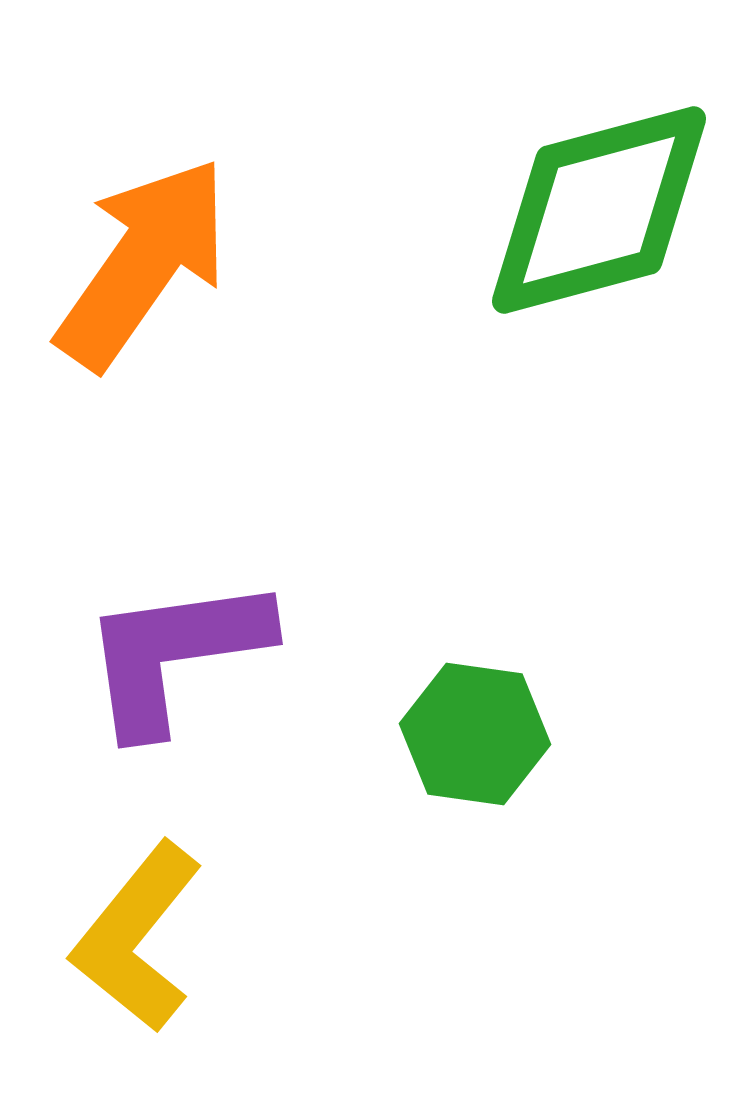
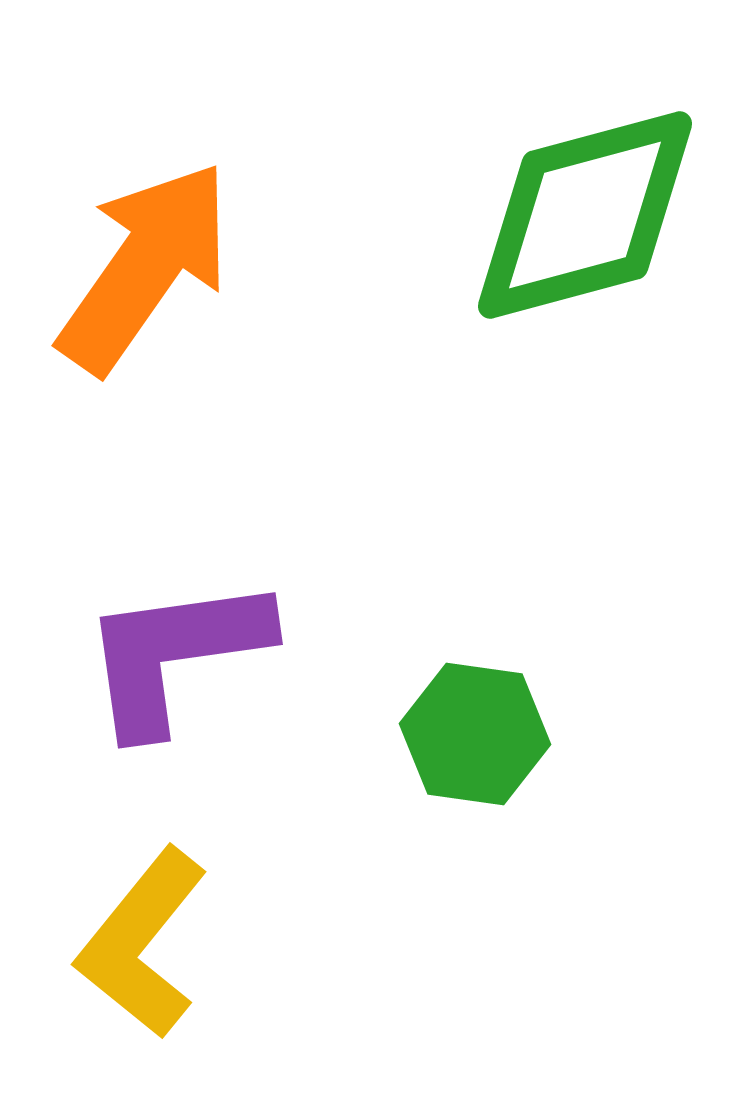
green diamond: moved 14 px left, 5 px down
orange arrow: moved 2 px right, 4 px down
yellow L-shape: moved 5 px right, 6 px down
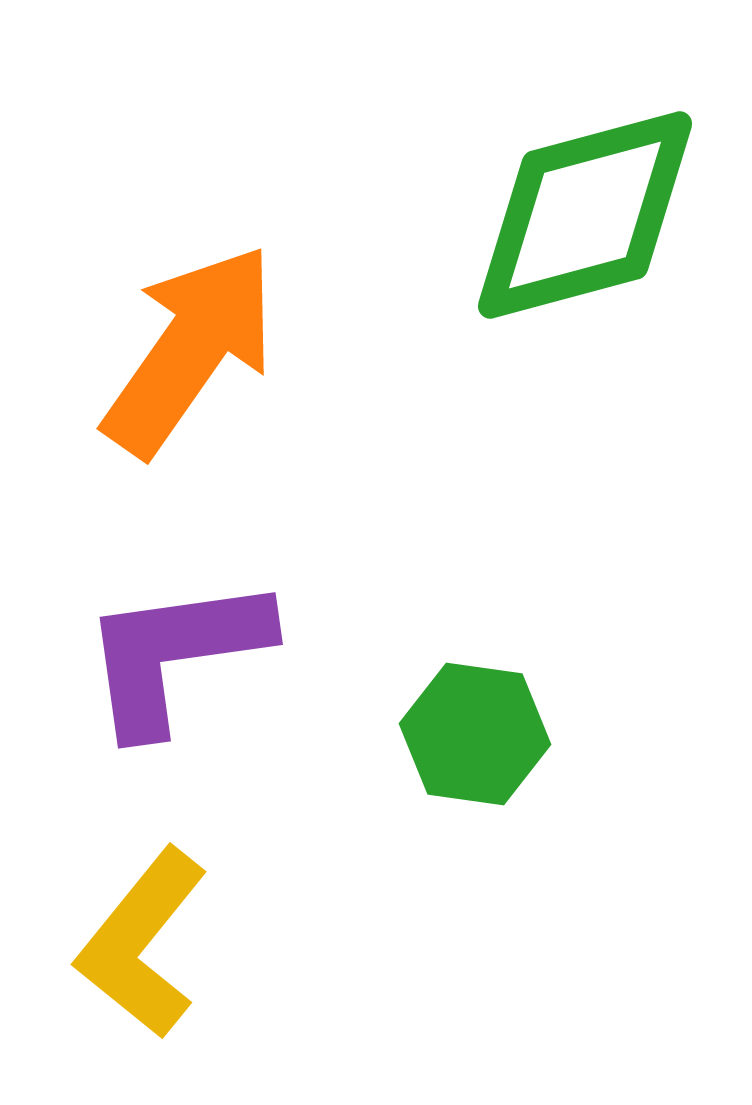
orange arrow: moved 45 px right, 83 px down
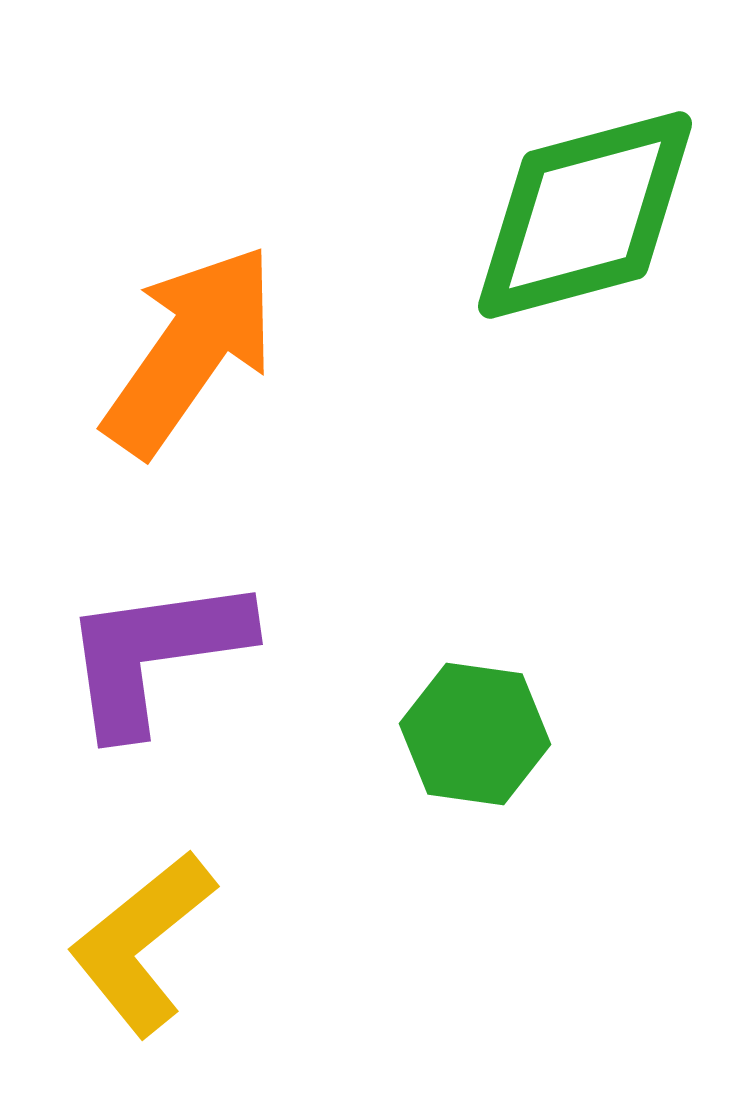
purple L-shape: moved 20 px left
yellow L-shape: rotated 12 degrees clockwise
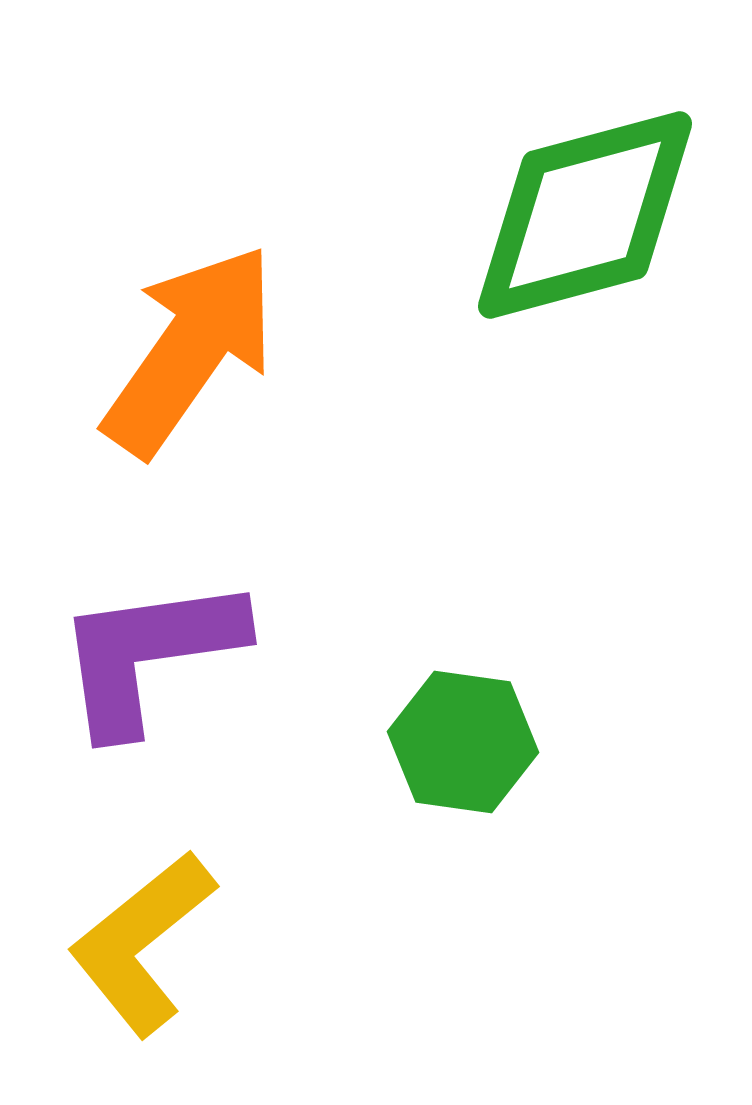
purple L-shape: moved 6 px left
green hexagon: moved 12 px left, 8 px down
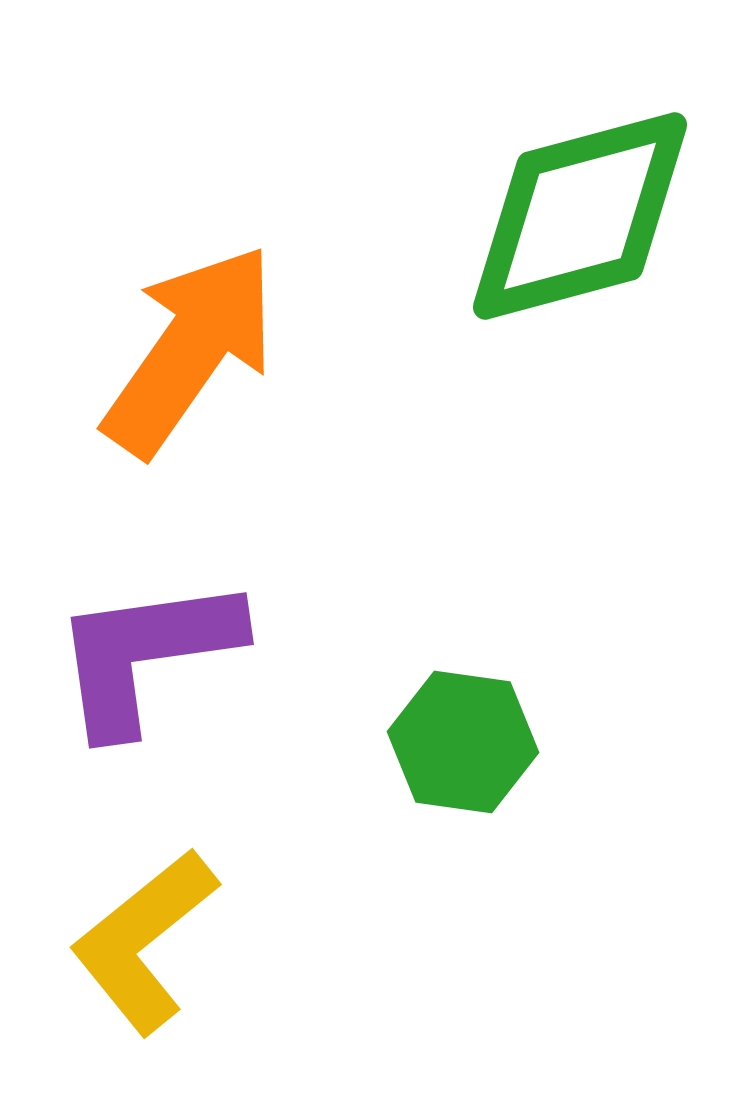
green diamond: moved 5 px left, 1 px down
purple L-shape: moved 3 px left
yellow L-shape: moved 2 px right, 2 px up
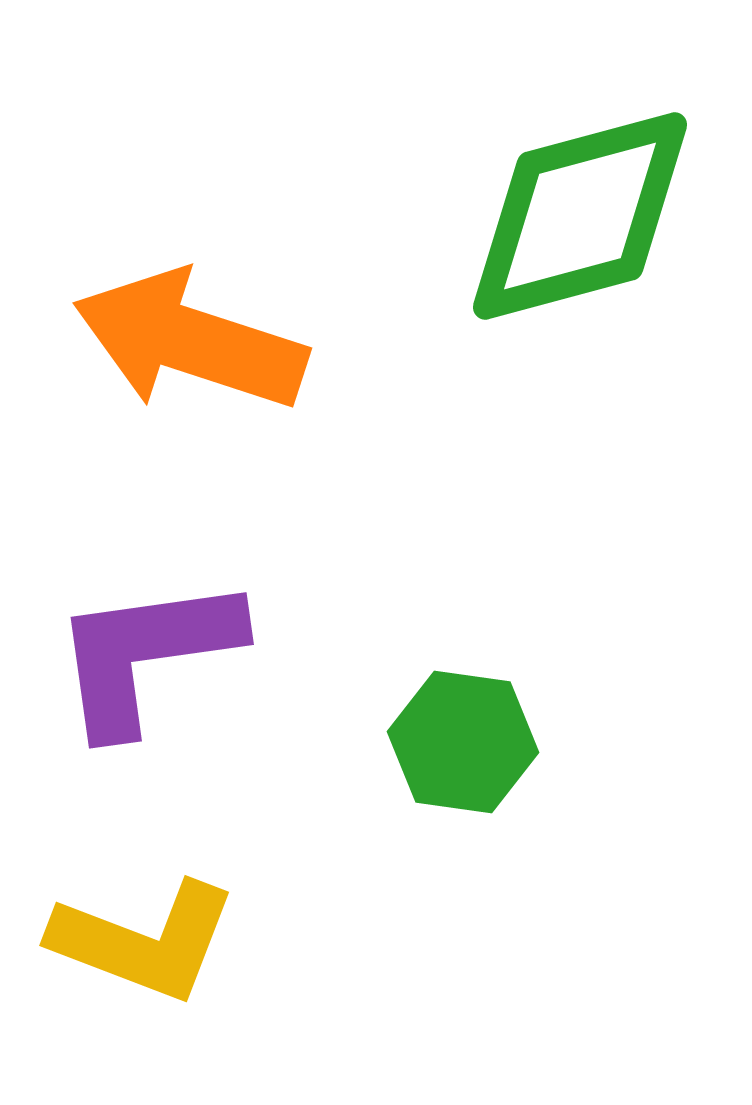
orange arrow: moved 9 px up; rotated 107 degrees counterclockwise
yellow L-shape: rotated 120 degrees counterclockwise
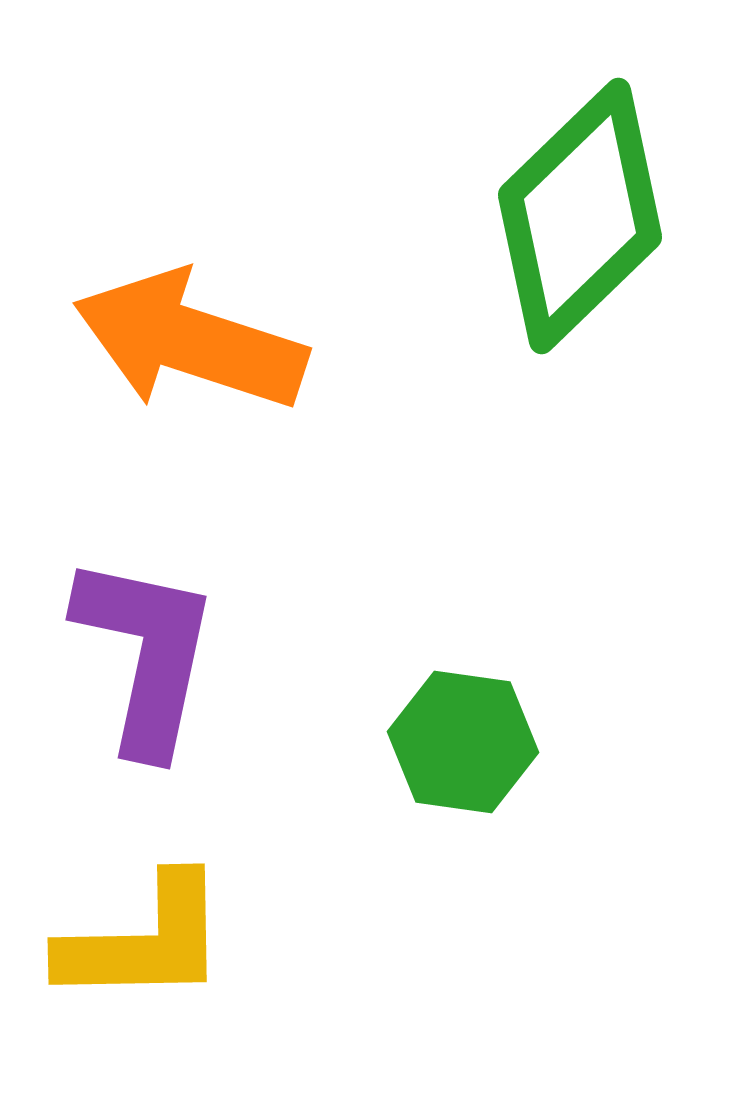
green diamond: rotated 29 degrees counterclockwise
purple L-shape: rotated 110 degrees clockwise
yellow L-shape: rotated 22 degrees counterclockwise
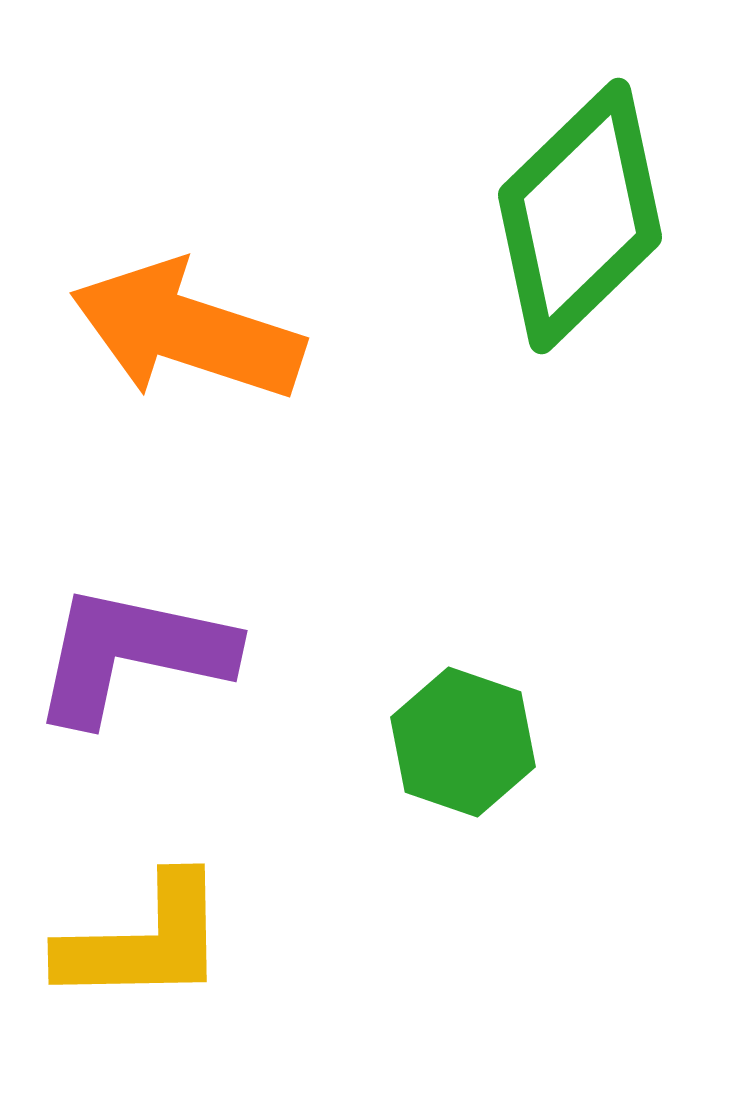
orange arrow: moved 3 px left, 10 px up
purple L-shape: moved 14 px left; rotated 90 degrees counterclockwise
green hexagon: rotated 11 degrees clockwise
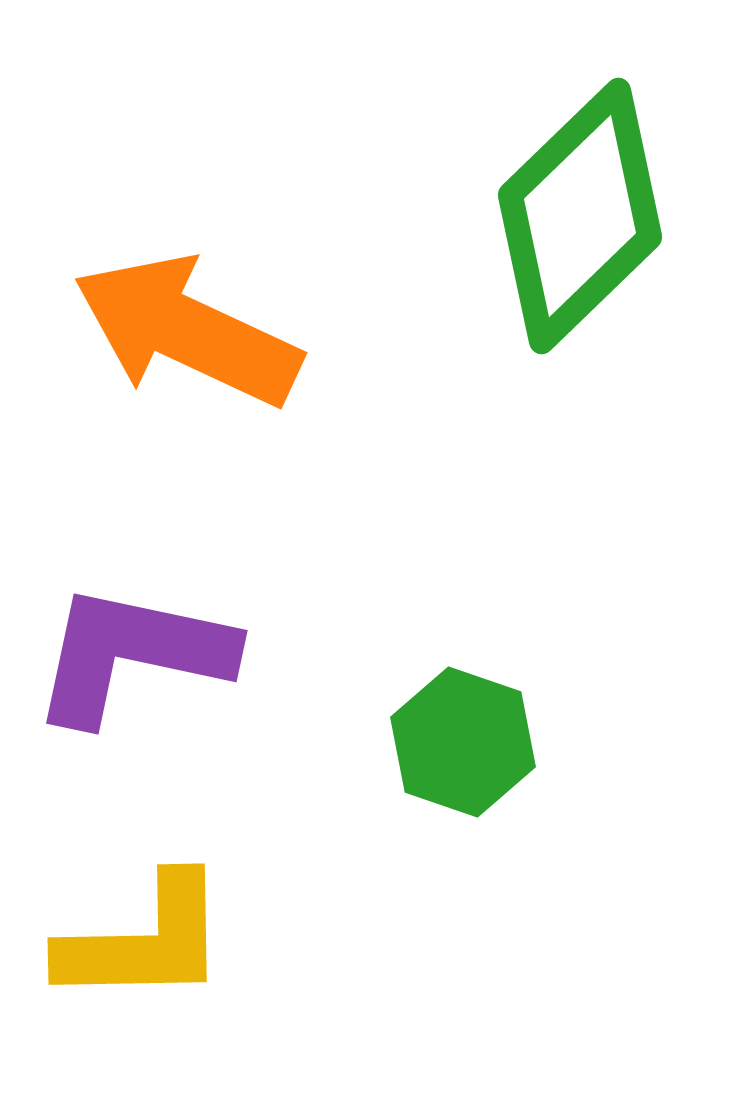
orange arrow: rotated 7 degrees clockwise
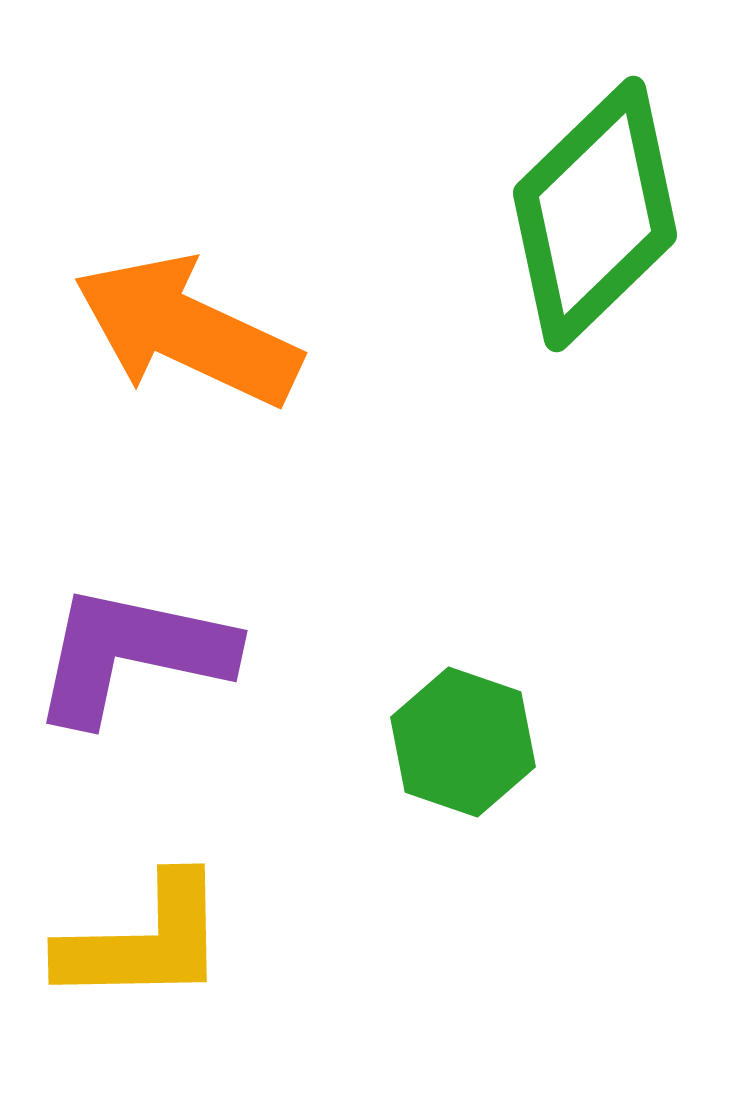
green diamond: moved 15 px right, 2 px up
